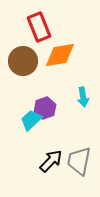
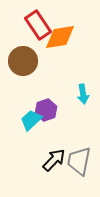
red rectangle: moved 1 px left, 2 px up; rotated 12 degrees counterclockwise
orange diamond: moved 18 px up
cyan arrow: moved 3 px up
purple hexagon: moved 1 px right, 2 px down
black arrow: moved 3 px right, 1 px up
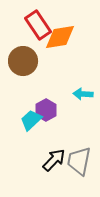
cyan arrow: rotated 102 degrees clockwise
purple hexagon: rotated 10 degrees counterclockwise
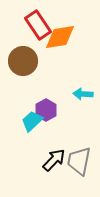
cyan trapezoid: moved 1 px right, 1 px down
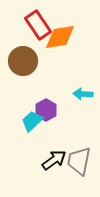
black arrow: rotated 10 degrees clockwise
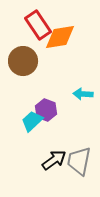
purple hexagon: rotated 10 degrees counterclockwise
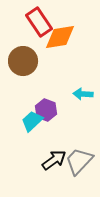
red rectangle: moved 1 px right, 3 px up
gray trapezoid: rotated 32 degrees clockwise
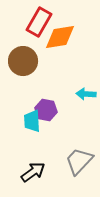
red rectangle: rotated 64 degrees clockwise
cyan arrow: moved 3 px right
purple hexagon: rotated 10 degrees counterclockwise
cyan trapezoid: rotated 50 degrees counterclockwise
black arrow: moved 21 px left, 12 px down
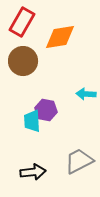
red rectangle: moved 17 px left
gray trapezoid: rotated 20 degrees clockwise
black arrow: rotated 30 degrees clockwise
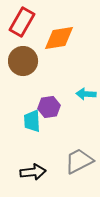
orange diamond: moved 1 px left, 1 px down
purple hexagon: moved 3 px right, 3 px up; rotated 20 degrees counterclockwise
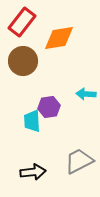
red rectangle: rotated 8 degrees clockwise
